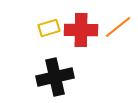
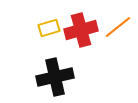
red cross: rotated 16 degrees counterclockwise
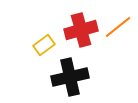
yellow rectangle: moved 5 px left, 17 px down; rotated 20 degrees counterclockwise
black cross: moved 15 px right
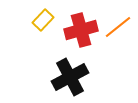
yellow rectangle: moved 1 px left, 25 px up; rotated 10 degrees counterclockwise
black cross: rotated 15 degrees counterclockwise
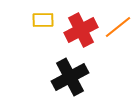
yellow rectangle: rotated 45 degrees clockwise
red cross: rotated 12 degrees counterclockwise
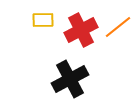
black cross: moved 2 px down
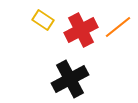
yellow rectangle: rotated 35 degrees clockwise
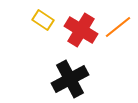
red cross: rotated 32 degrees counterclockwise
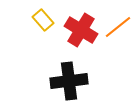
yellow rectangle: rotated 15 degrees clockwise
black cross: moved 1 px left, 2 px down; rotated 21 degrees clockwise
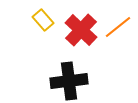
red cross: rotated 12 degrees clockwise
